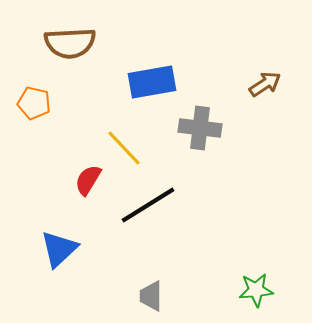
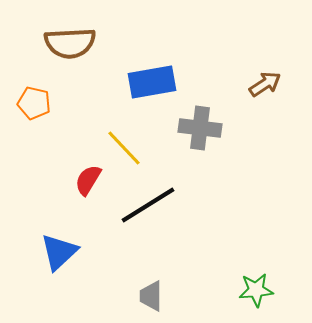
blue triangle: moved 3 px down
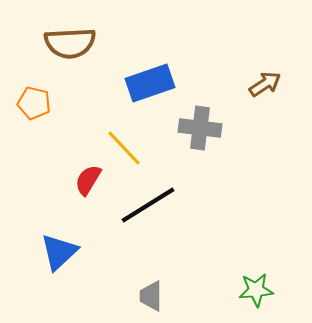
blue rectangle: moved 2 px left, 1 px down; rotated 9 degrees counterclockwise
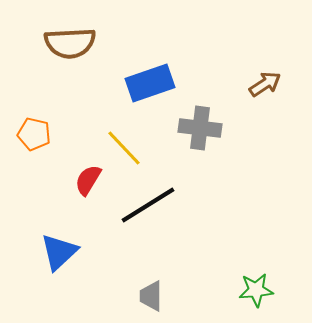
orange pentagon: moved 31 px down
